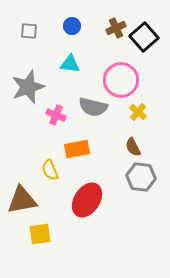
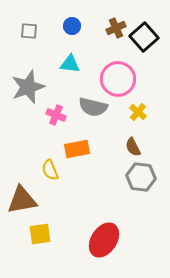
pink circle: moved 3 px left, 1 px up
red ellipse: moved 17 px right, 40 px down
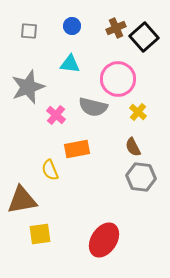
pink cross: rotated 18 degrees clockwise
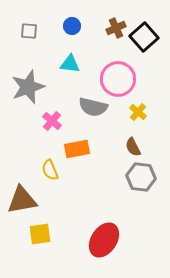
pink cross: moved 4 px left, 6 px down
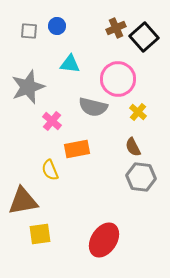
blue circle: moved 15 px left
brown triangle: moved 1 px right, 1 px down
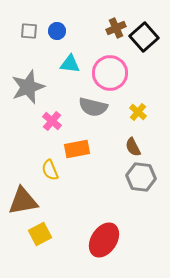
blue circle: moved 5 px down
pink circle: moved 8 px left, 6 px up
yellow square: rotated 20 degrees counterclockwise
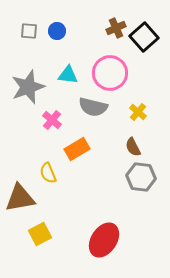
cyan triangle: moved 2 px left, 11 px down
pink cross: moved 1 px up
orange rectangle: rotated 20 degrees counterclockwise
yellow semicircle: moved 2 px left, 3 px down
brown triangle: moved 3 px left, 3 px up
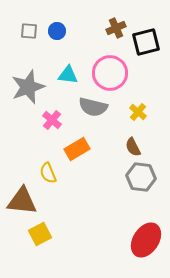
black square: moved 2 px right, 5 px down; rotated 28 degrees clockwise
brown triangle: moved 2 px right, 3 px down; rotated 16 degrees clockwise
red ellipse: moved 42 px right
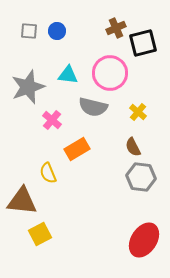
black square: moved 3 px left, 1 px down
red ellipse: moved 2 px left
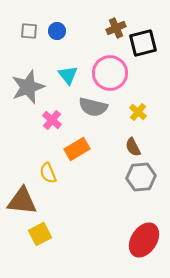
cyan triangle: rotated 45 degrees clockwise
gray hexagon: rotated 12 degrees counterclockwise
